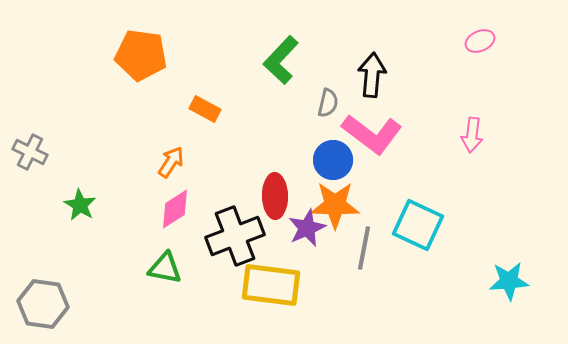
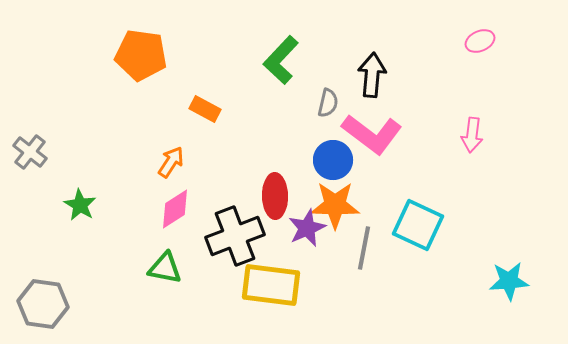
gray cross: rotated 12 degrees clockwise
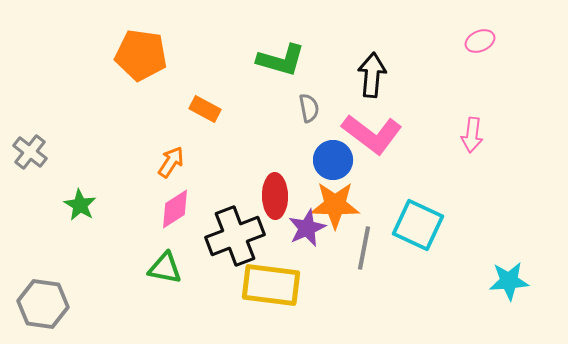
green L-shape: rotated 117 degrees counterclockwise
gray semicircle: moved 19 px left, 5 px down; rotated 24 degrees counterclockwise
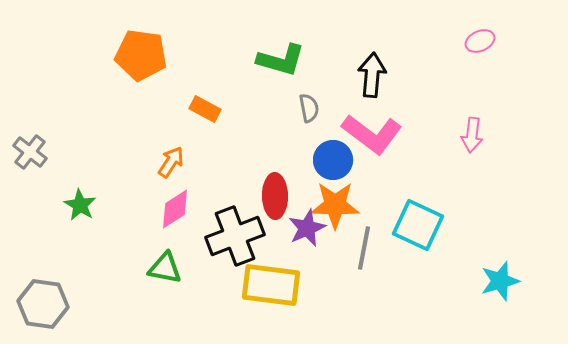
cyan star: moved 9 px left; rotated 12 degrees counterclockwise
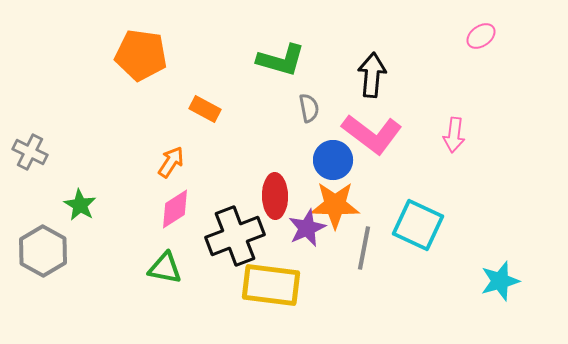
pink ellipse: moved 1 px right, 5 px up; rotated 12 degrees counterclockwise
pink arrow: moved 18 px left
gray cross: rotated 12 degrees counterclockwise
gray hexagon: moved 53 px up; rotated 21 degrees clockwise
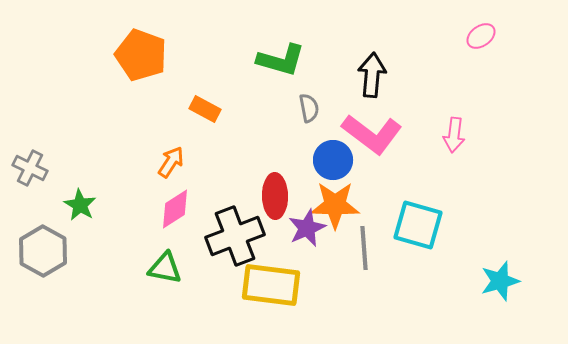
orange pentagon: rotated 12 degrees clockwise
gray cross: moved 16 px down
cyan square: rotated 9 degrees counterclockwise
gray line: rotated 15 degrees counterclockwise
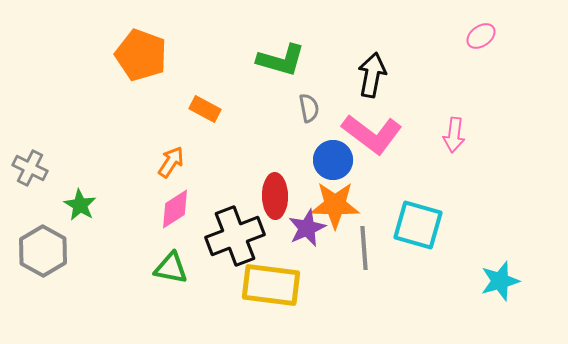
black arrow: rotated 6 degrees clockwise
green triangle: moved 6 px right
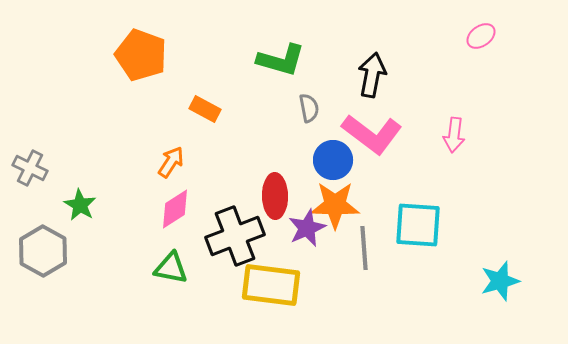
cyan square: rotated 12 degrees counterclockwise
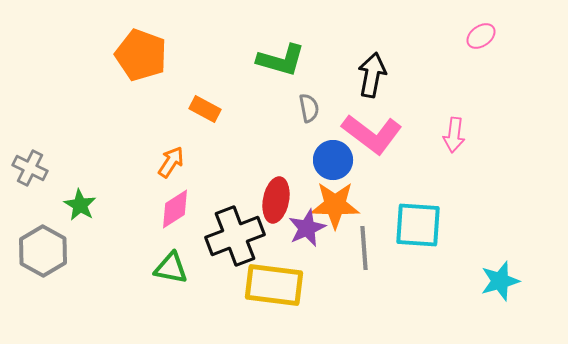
red ellipse: moved 1 px right, 4 px down; rotated 12 degrees clockwise
yellow rectangle: moved 3 px right
